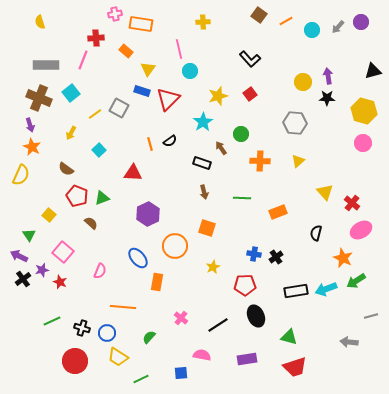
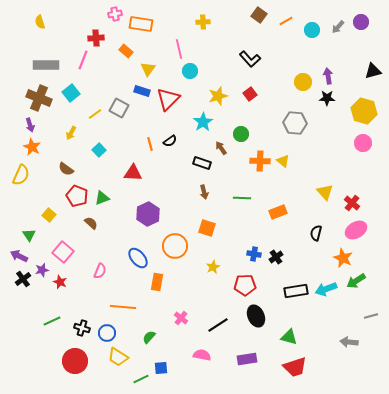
yellow triangle at (298, 161): moved 15 px left; rotated 40 degrees counterclockwise
pink ellipse at (361, 230): moved 5 px left
blue square at (181, 373): moved 20 px left, 5 px up
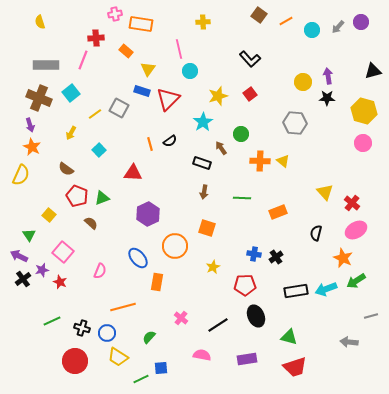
brown arrow at (204, 192): rotated 24 degrees clockwise
orange line at (123, 307): rotated 20 degrees counterclockwise
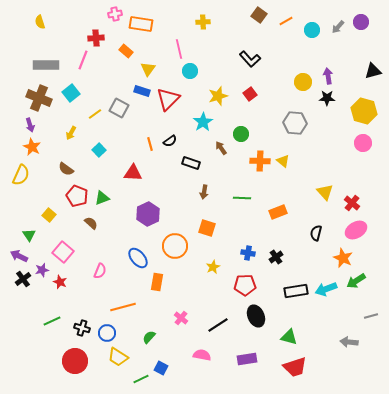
black rectangle at (202, 163): moved 11 px left
blue cross at (254, 254): moved 6 px left, 1 px up
blue square at (161, 368): rotated 32 degrees clockwise
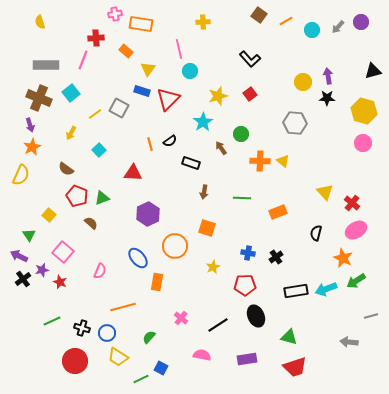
orange star at (32, 147): rotated 18 degrees clockwise
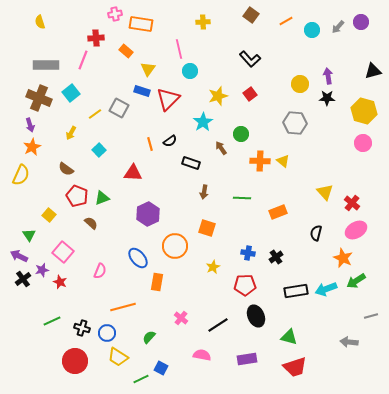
brown square at (259, 15): moved 8 px left
yellow circle at (303, 82): moved 3 px left, 2 px down
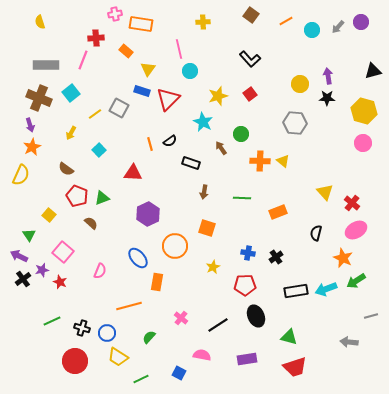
cyan star at (203, 122): rotated 12 degrees counterclockwise
orange line at (123, 307): moved 6 px right, 1 px up
blue square at (161, 368): moved 18 px right, 5 px down
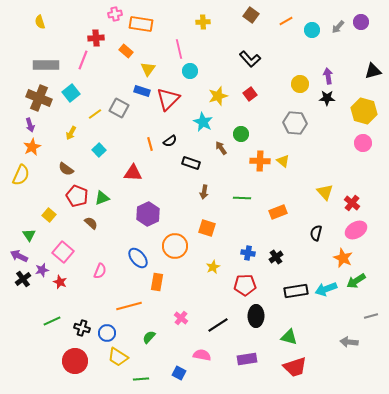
black ellipse at (256, 316): rotated 25 degrees clockwise
green line at (141, 379): rotated 21 degrees clockwise
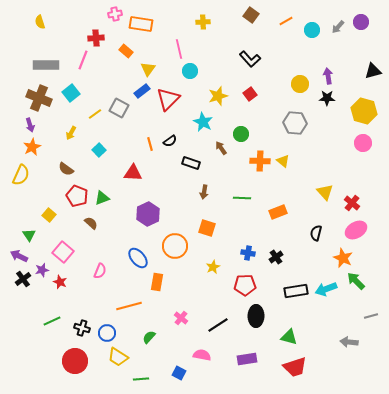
blue rectangle at (142, 91): rotated 56 degrees counterclockwise
green arrow at (356, 281): rotated 78 degrees clockwise
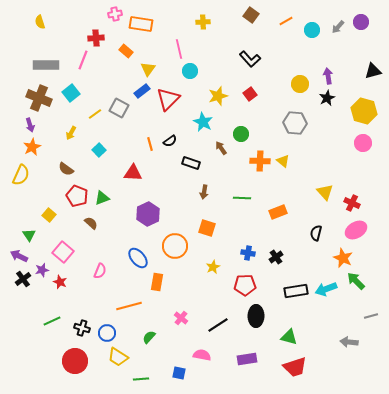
black star at (327, 98): rotated 28 degrees counterclockwise
red cross at (352, 203): rotated 14 degrees counterclockwise
blue square at (179, 373): rotated 16 degrees counterclockwise
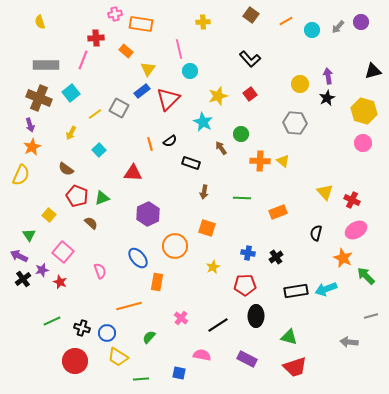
red cross at (352, 203): moved 3 px up
pink semicircle at (100, 271): rotated 42 degrees counterclockwise
green arrow at (356, 281): moved 10 px right, 5 px up
purple rectangle at (247, 359): rotated 36 degrees clockwise
